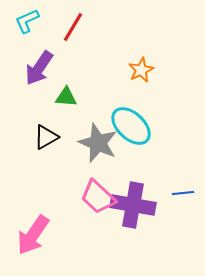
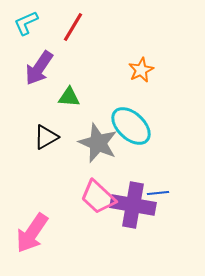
cyan L-shape: moved 1 px left, 2 px down
green triangle: moved 3 px right
blue line: moved 25 px left
pink arrow: moved 1 px left, 2 px up
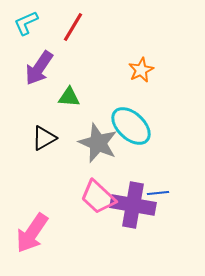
black triangle: moved 2 px left, 1 px down
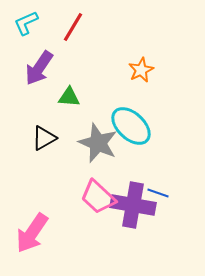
blue line: rotated 25 degrees clockwise
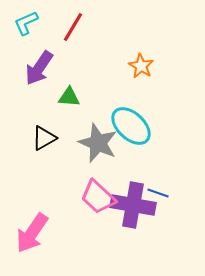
orange star: moved 4 px up; rotated 15 degrees counterclockwise
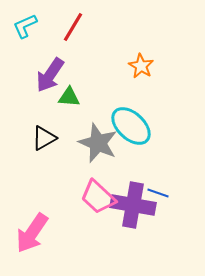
cyan L-shape: moved 1 px left, 3 px down
purple arrow: moved 11 px right, 7 px down
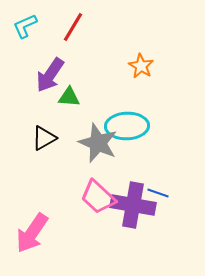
cyan ellipse: moved 4 px left; rotated 45 degrees counterclockwise
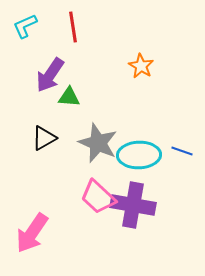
red line: rotated 40 degrees counterclockwise
cyan ellipse: moved 12 px right, 29 px down
blue line: moved 24 px right, 42 px up
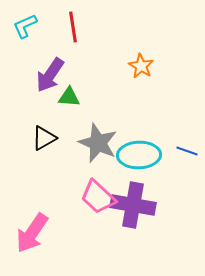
blue line: moved 5 px right
